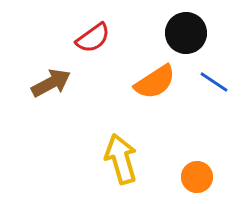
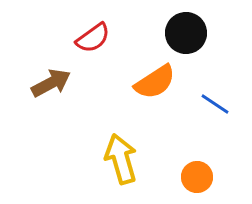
blue line: moved 1 px right, 22 px down
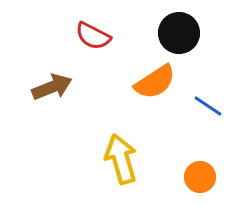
black circle: moved 7 px left
red semicircle: moved 2 px up; rotated 63 degrees clockwise
brown arrow: moved 1 px right, 4 px down; rotated 6 degrees clockwise
blue line: moved 7 px left, 2 px down
orange circle: moved 3 px right
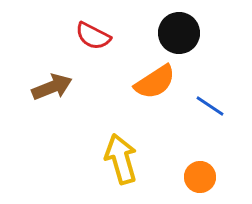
blue line: moved 2 px right
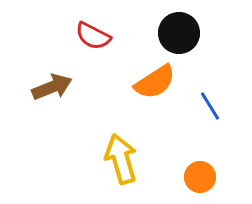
blue line: rotated 24 degrees clockwise
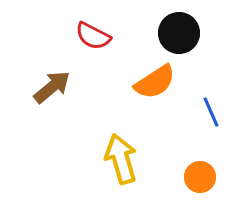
brown arrow: rotated 18 degrees counterclockwise
blue line: moved 1 px right, 6 px down; rotated 8 degrees clockwise
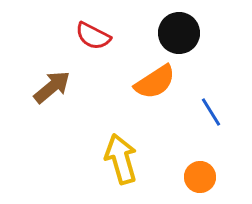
blue line: rotated 8 degrees counterclockwise
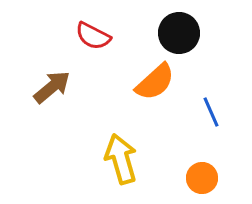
orange semicircle: rotated 9 degrees counterclockwise
blue line: rotated 8 degrees clockwise
orange circle: moved 2 px right, 1 px down
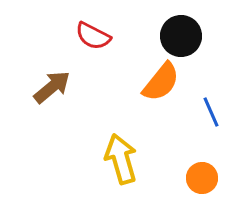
black circle: moved 2 px right, 3 px down
orange semicircle: moved 6 px right; rotated 9 degrees counterclockwise
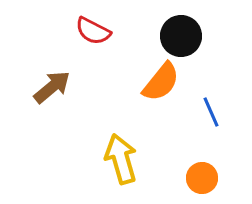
red semicircle: moved 5 px up
